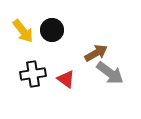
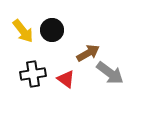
brown arrow: moved 8 px left
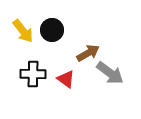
black cross: rotated 10 degrees clockwise
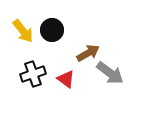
black cross: rotated 20 degrees counterclockwise
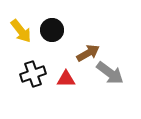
yellow arrow: moved 2 px left
red triangle: rotated 36 degrees counterclockwise
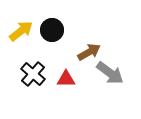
yellow arrow: rotated 90 degrees counterclockwise
brown arrow: moved 1 px right, 1 px up
black cross: rotated 30 degrees counterclockwise
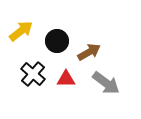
black circle: moved 5 px right, 11 px down
gray arrow: moved 4 px left, 10 px down
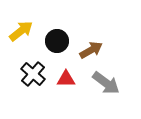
brown arrow: moved 2 px right, 2 px up
